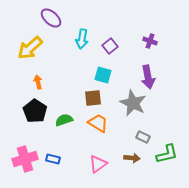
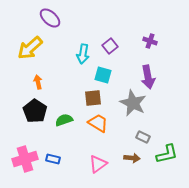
purple ellipse: moved 1 px left
cyan arrow: moved 1 px right, 15 px down
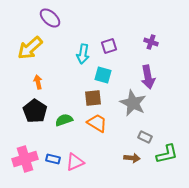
purple cross: moved 1 px right, 1 px down
purple square: moved 1 px left; rotated 21 degrees clockwise
orange trapezoid: moved 1 px left
gray rectangle: moved 2 px right
pink triangle: moved 23 px left, 2 px up; rotated 12 degrees clockwise
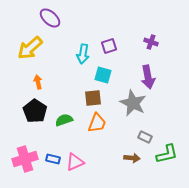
orange trapezoid: rotated 80 degrees clockwise
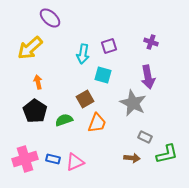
brown square: moved 8 px left, 1 px down; rotated 24 degrees counterclockwise
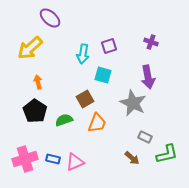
brown arrow: rotated 35 degrees clockwise
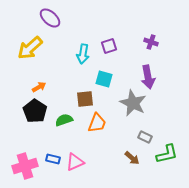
cyan square: moved 1 px right, 4 px down
orange arrow: moved 1 px right, 5 px down; rotated 72 degrees clockwise
brown square: rotated 24 degrees clockwise
pink cross: moved 7 px down
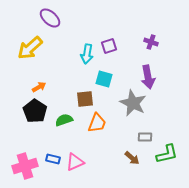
cyan arrow: moved 4 px right
gray rectangle: rotated 24 degrees counterclockwise
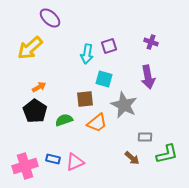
gray star: moved 9 px left, 2 px down
orange trapezoid: rotated 30 degrees clockwise
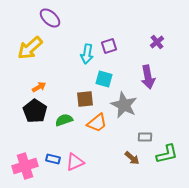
purple cross: moved 6 px right; rotated 32 degrees clockwise
